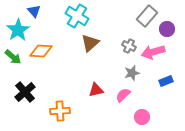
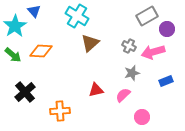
gray rectangle: rotated 20 degrees clockwise
cyan star: moved 3 px left, 4 px up
green arrow: moved 2 px up
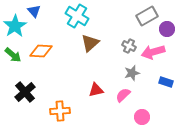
blue rectangle: moved 1 px down; rotated 40 degrees clockwise
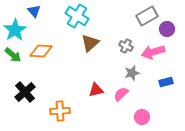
cyan star: moved 4 px down
gray cross: moved 3 px left
blue rectangle: rotated 32 degrees counterclockwise
pink semicircle: moved 2 px left, 1 px up
